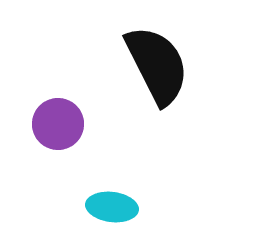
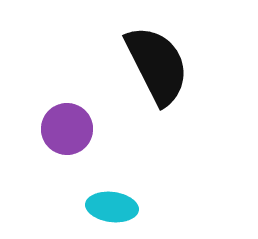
purple circle: moved 9 px right, 5 px down
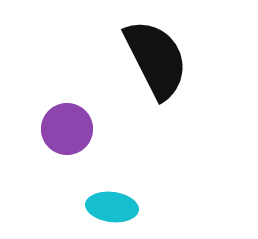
black semicircle: moved 1 px left, 6 px up
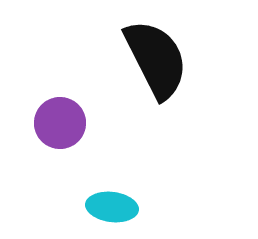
purple circle: moved 7 px left, 6 px up
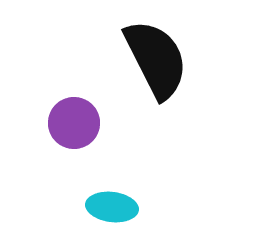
purple circle: moved 14 px right
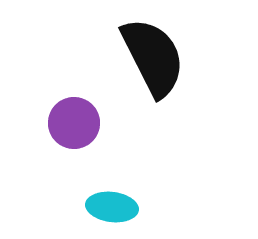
black semicircle: moved 3 px left, 2 px up
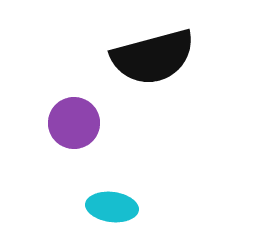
black semicircle: rotated 102 degrees clockwise
